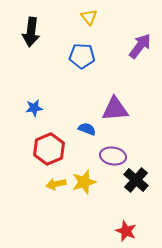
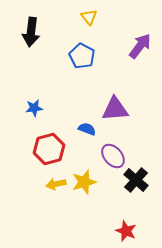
blue pentagon: rotated 25 degrees clockwise
red hexagon: rotated 8 degrees clockwise
purple ellipse: rotated 40 degrees clockwise
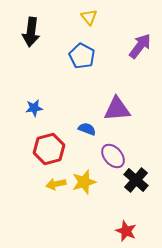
purple triangle: moved 2 px right
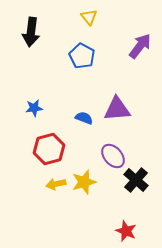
blue semicircle: moved 3 px left, 11 px up
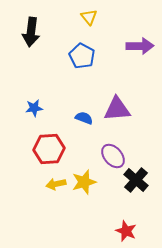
purple arrow: rotated 52 degrees clockwise
red hexagon: rotated 12 degrees clockwise
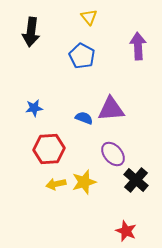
purple arrow: moved 2 px left; rotated 92 degrees counterclockwise
purple triangle: moved 6 px left
purple ellipse: moved 2 px up
